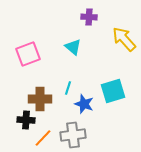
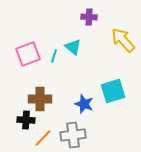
yellow arrow: moved 1 px left, 1 px down
cyan line: moved 14 px left, 32 px up
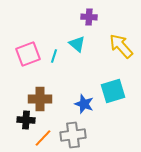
yellow arrow: moved 2 px left, 6 px down
cyan triangle: moved 4 px right, 3 px up
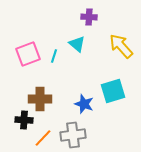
black cross: moved 2 px left
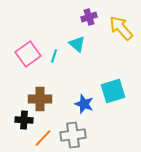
purple cross: rotated 21 degrees counterclockwise
yellow arrow: moved 18 px up
pink square: rotated 15 degrees counterclockwise
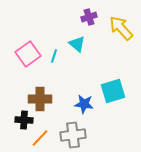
blue star: rotated 12 degrees counterclockwise
orange line: moved 3 px left
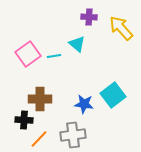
purple cross: rotated 21 degrees clockwise
cyan line: rotated 64 degrees clockwise
cyan square: moved 4 px down; rotated 20 degrees counterclockwise
orange line: moved 1 px left, 1 px down
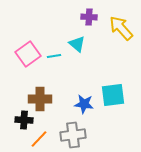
cyan square: rotated 30 degrees clockwise
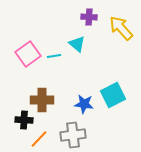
cyan square: rotated 20 degrees counterclockwise
brown cross: moved 2 px right, 1 px down
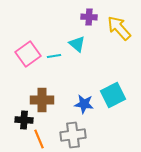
yellow arrow: moved 2 px left
orange line: rotated 66 degrees counterclockwise
